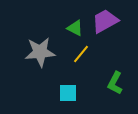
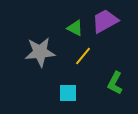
yellow line: moved 2 px right, 2 px down
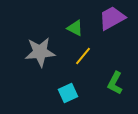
purple trapezoid: moved 7 px right, 3 px up
cyan square: rotated 24 degrees counterclockwise
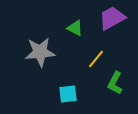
yellow line: moved 13 px right, 3 px down
cyan square: moved 1 px down; rotated 18 degrees clockwise
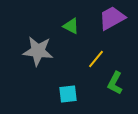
green triangle: moved 4 px left, 2 px up
gray star: moved 2 px left, 1 px up; rotated 12 degrees clockwise
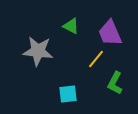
purple trapezoid: moved 2 px left, 15 px down; rotated 84 degrees counterclockwise
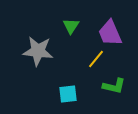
green triangle: rotated 36 degrees clockwise
green L-shape: moved 1 px left, 3 px down; rotated 105 degrees counterclockwise
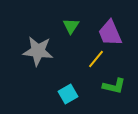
cyan square: rotated 24 degrees counterclockwise
